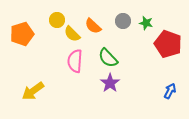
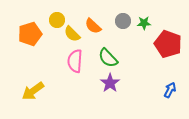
green star: moved 2 px left; rotated 16 degrees counterclockwise
orange pentagon: moved 8 px right
blue arrow: moved 1 px up
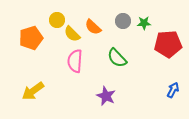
orange semicircle: moved 1 px down
orange pentagon: moved 1 px right, 4 px down
red pentagon: rotated 24 degrees counterclockwise
green semicircle: moved 9 px right
purple star: moved 4 px left, 13 px down; rotated 12 degrees counterclockwise
blue arrow: moved 3 px right
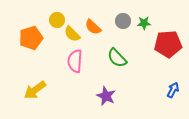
yellow arrow: moved 2 px right, 1 px up
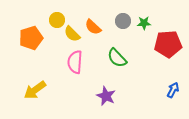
pink semicircle: moved 1 px down
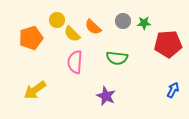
green semicircle: rotated 40 degrees counterclockwise
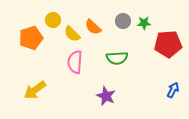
yellow circle: moved 4 px left
green semicircle: rotated 10 degrees counterclockwise
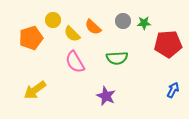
pink semicircle: rotated 35 degrees counterclockwise
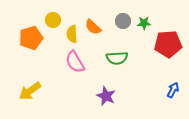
yellow semicircle: rotated 42 degrees clockwise
yellow arrow: moved 5 px left, 1 px down
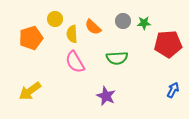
yellow circle: moved 2 px right, 1 px up
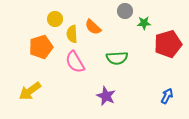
gray circle: moved 2 px right, 10 px up
orange pentagon: moved 10 px right, 9 px down
red pentagon: rotated 12 degrees counterclockwise
blue arrow: moved 6 px left, 6 px down
